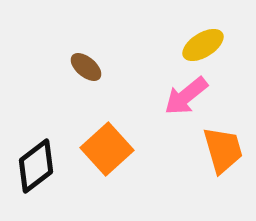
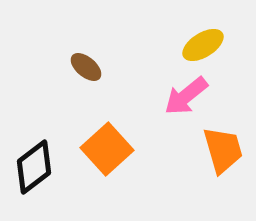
black diamond: moved 2 px left, 1 px down
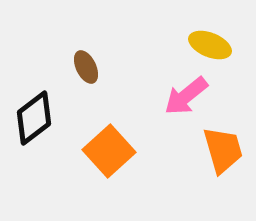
yellow ellipse: moved 7 px right; rotated 54 degrees clockwise
brown ellipse: rotated 24 degrees clockwise
orange square: moved 2 px right, 2 px down
black diamond: moved 49 px up
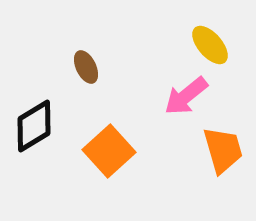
yellow ellipse: rotated 27 degrees clockwise
black diamond: moved 8 px down; rotated 6 degrees clockwise
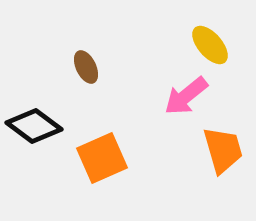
black diamond: rotated 68 degrees clockwise
orange square: moved 7 px left, 7 px down; rotated 18 degrees clockwise
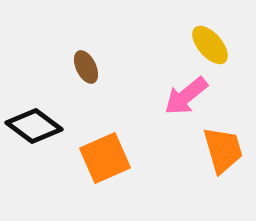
orange square: moved 3 px right
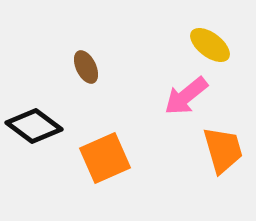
yellow ellipse: rotated 12 degrees counterclockwise
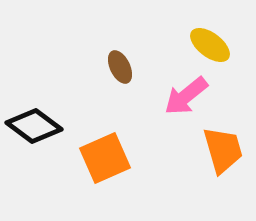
brown ellipse: moved 34 px right
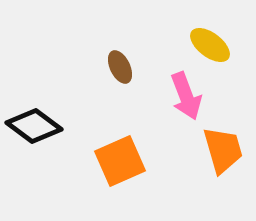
pink arrow: rotated 72 degrees counterclockwise
orange square: moved 15 px right, 3 px down
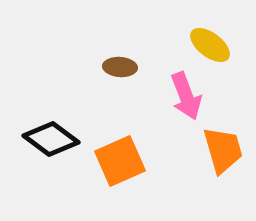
brown ellipse: rotated 60 degrees counterclockwise
black diamond: moved 17 px right, 13 px down
